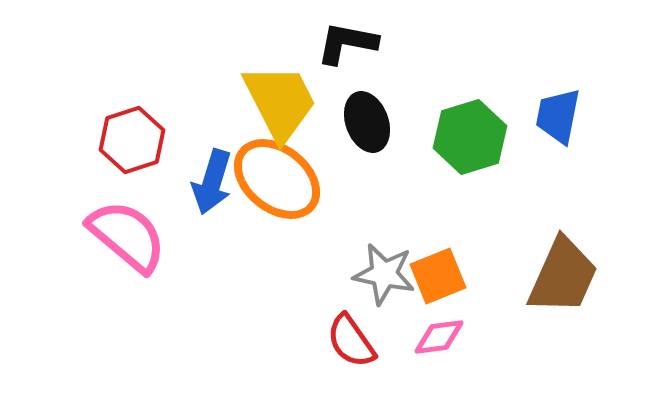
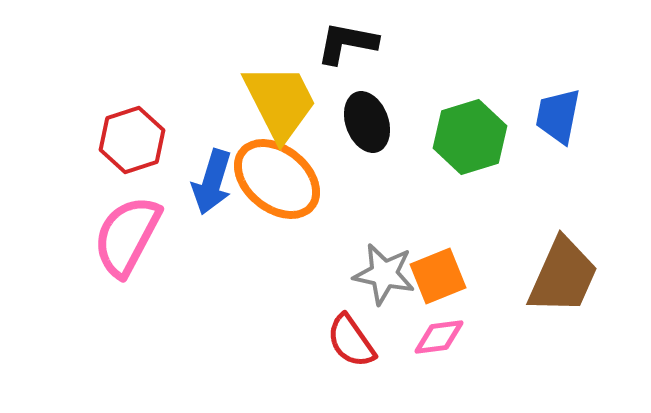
pink semicircle: rotated 102 degrees counterclockwise
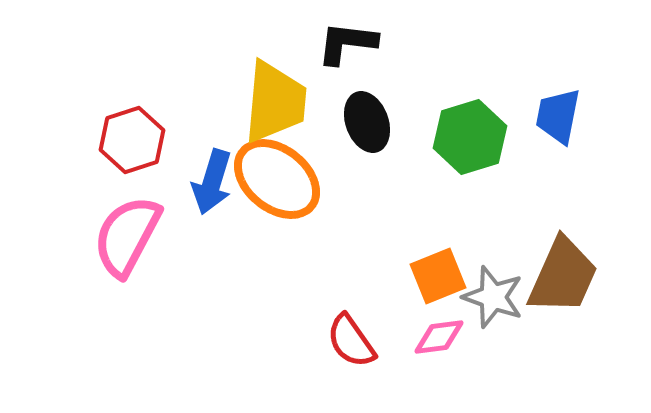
black L-shape: rotated 4 degrees counterclockwise
yellow trapezoid: moved 5 px left; rotated 32 degrees clockwise
gray star: moved 109 px right, 23 px down; rotated 8 degrees clockwise
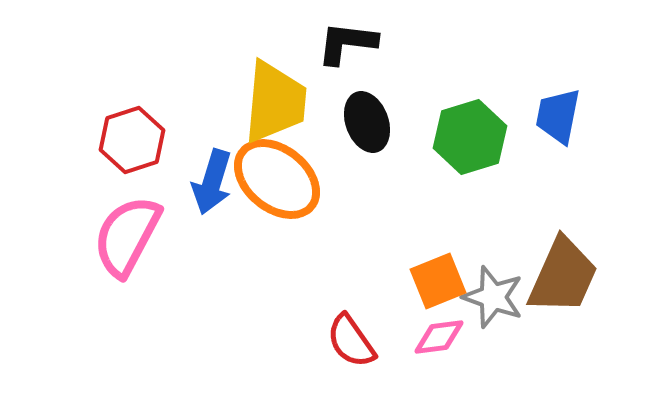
orange square: moved 5 px down
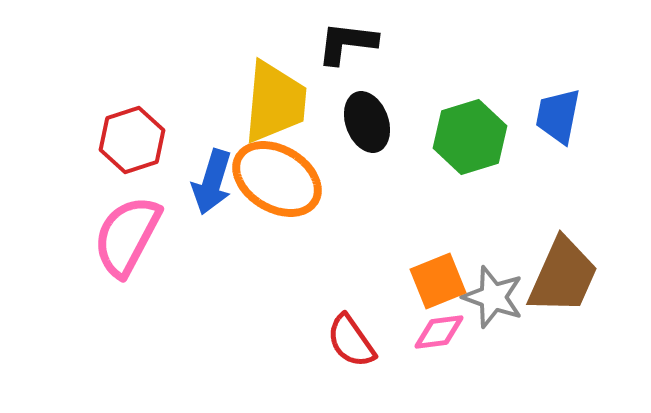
orange ellipse: rotated 8 degrees counterclockwise
pink diamond: moved 5 px up
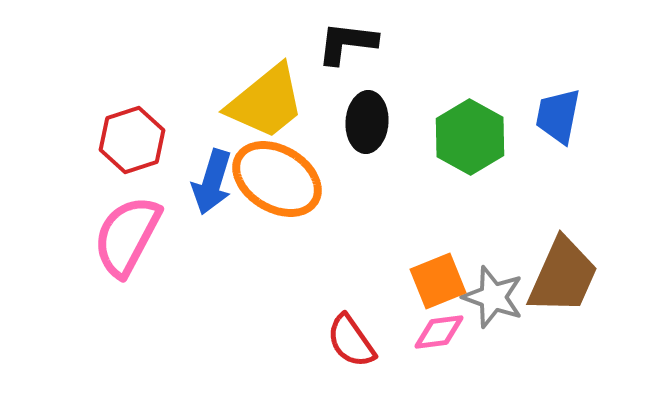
yellow trapezoid: moved 9 px left; rotated 46 degrees clockwise
black ellipse: rotated 24 degrees clockwise
green hexagon: rotated 14 degrees counterclockwise
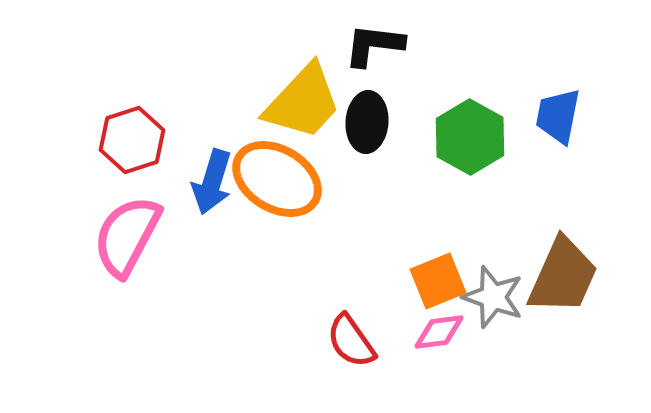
black L-shape: moved 27 px right, 2 px down
yellow trapezoid: moved 37 px right; rotated 8 degrees counterclockwise
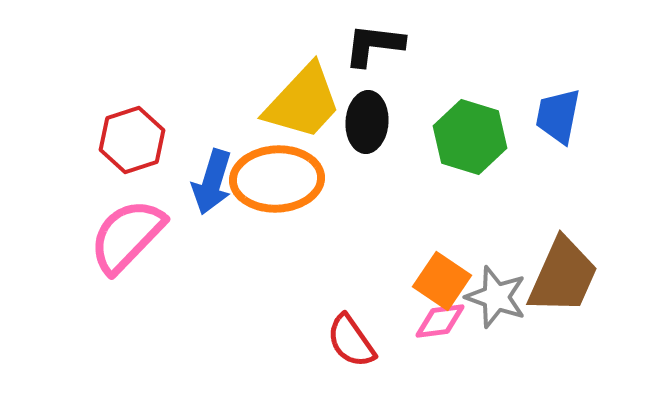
green hexagon: rotated 12 degrees counterclockwise
orange ellipse: rotated 34 degrees counterclockwise
pink semicircle: rotated 16 degrees clockwise
orange square: moved 4 px right; rotated 34 degrees counterclockwise
gray star: moved 3 px right
pink diamond: moved 1 px right, 11 px up
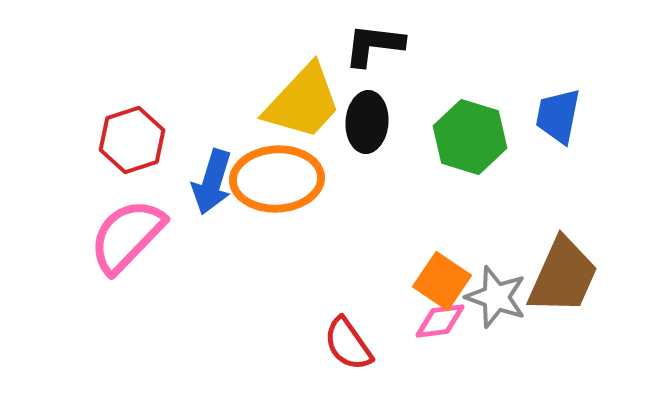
red semicircle: moved 3 px left, 3 px down
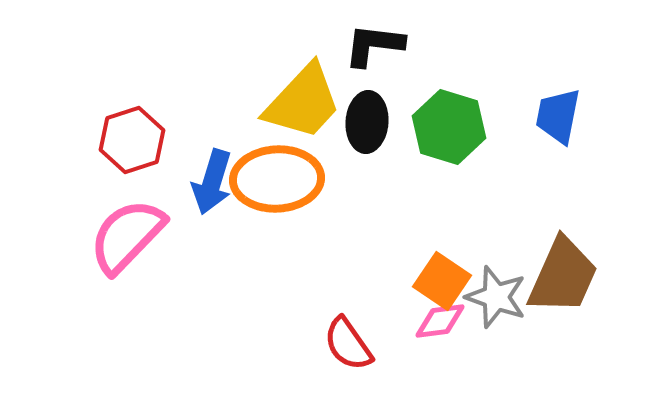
green hexagon: moved 21 px left, 10 px up
